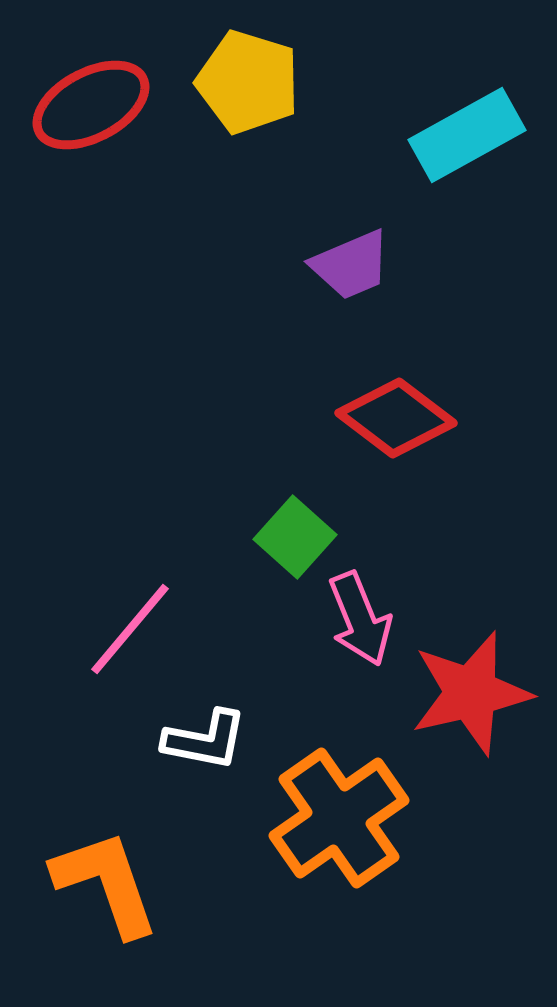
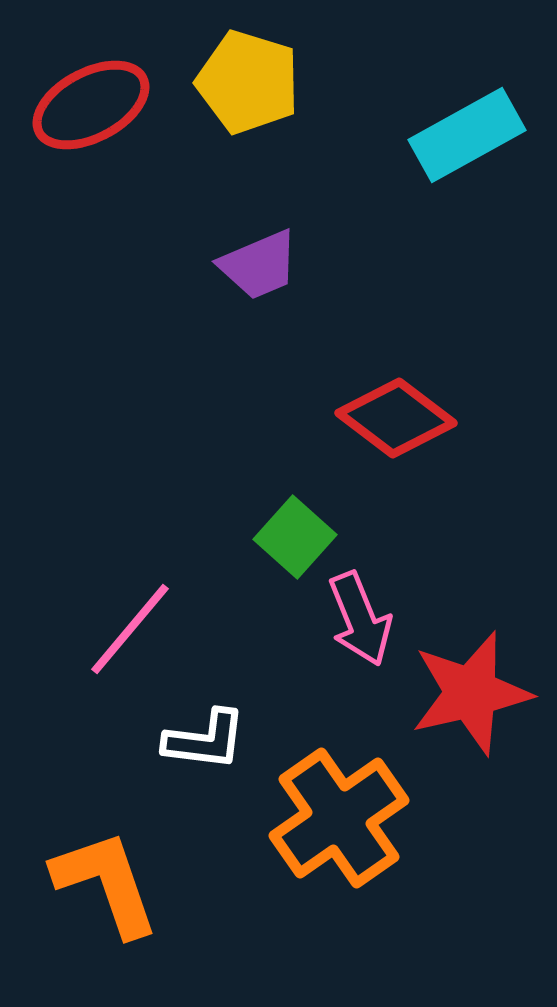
purple trapezoid: moved 92 px left
white L-shape: rotated 4 degrees counterclockwise
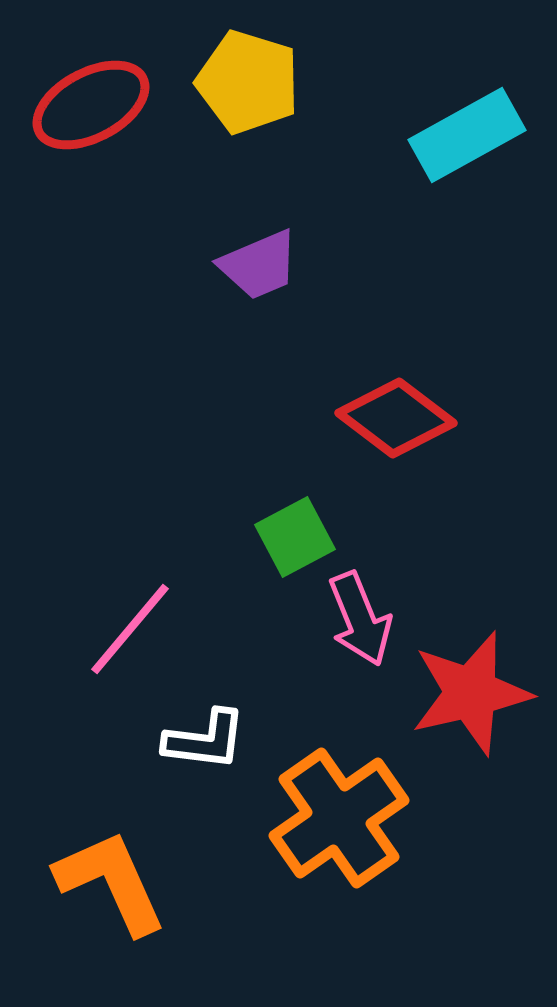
green square: rotated 20 degrees clockwise
orange L-shape: moved 5 px right, 1 px up; rotated 5 degrees counterclockwise
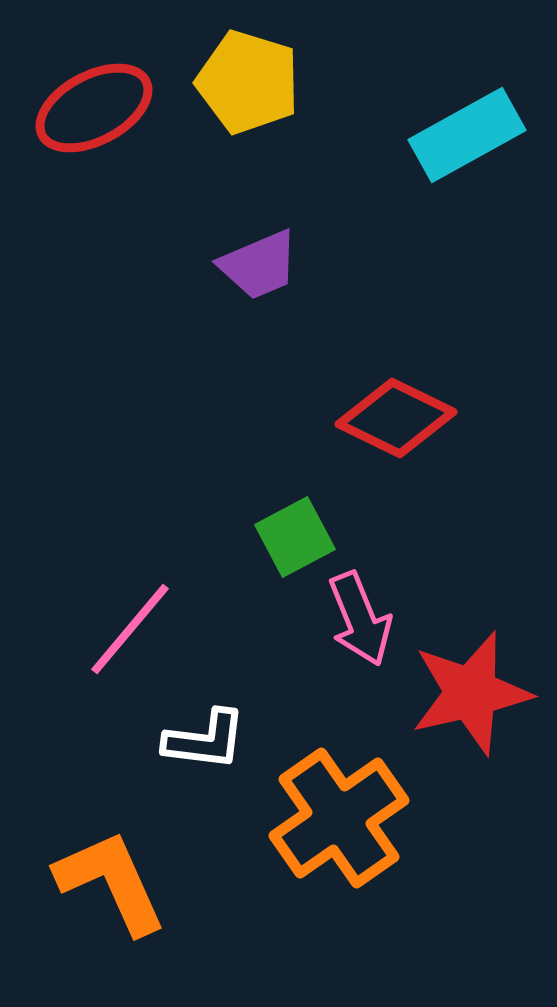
red ellipse: moved 3 px right, 3 px down
red diamond: rotated 11 degrees counterclockwise
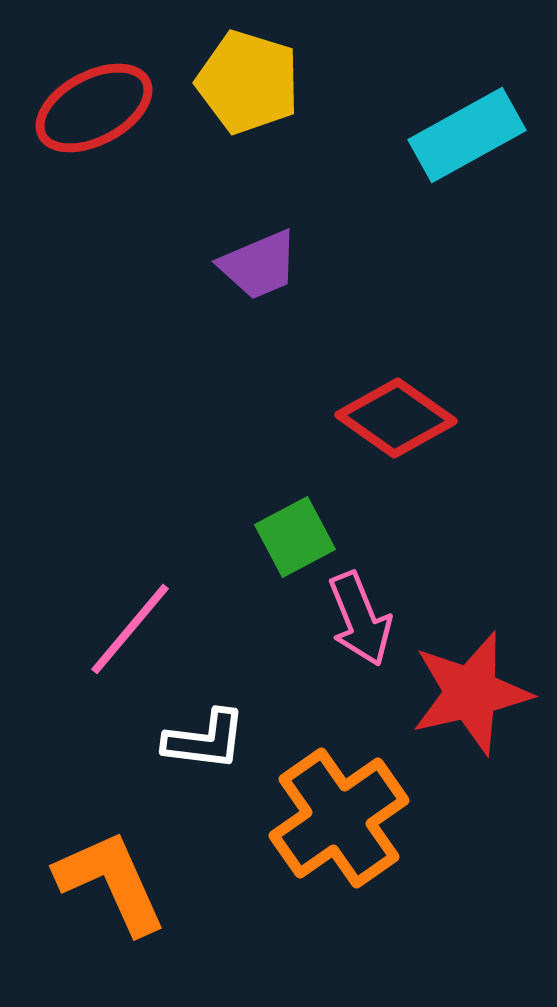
red diamond: rotated 9 degrees clockwise
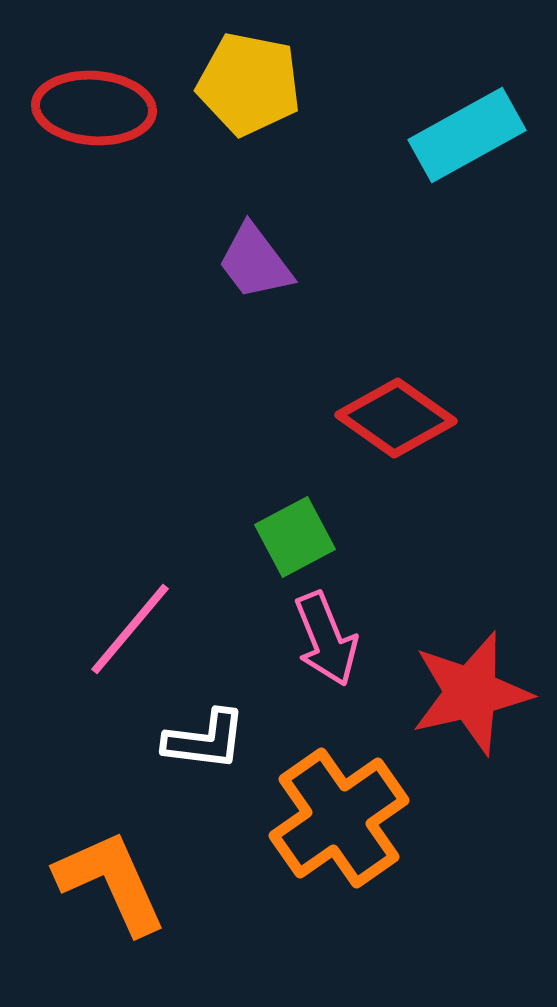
yellow pentagon: moved 1 px right, 2 px down; rotated 6 degrees counterclockwise
red ellipse: rotated 32 degrees clockwise
purple trapezoid: moved 4 px left, 3 px up; rotated 76 degrees clockwise
pink arrow: moved 34 px left, 20 px down
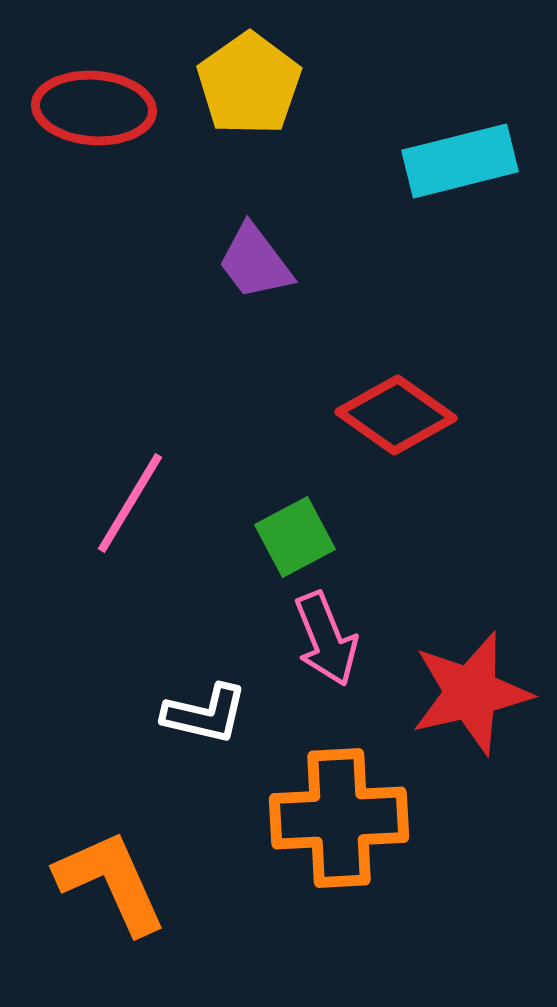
yellow pentagon: rotated 26 degrees clockwise
cyan rectangle: moved 7 px left, 26 px down; rotated 15 degrees clockwise
red diamond: moved 3 px up
pink line: moved 126 px up; rotated 9 degrees counterclockwise
white L-shape: moved 26 px up; rotated 6 degrees clockwise
orange cross: rotated 32 degrees clockwise
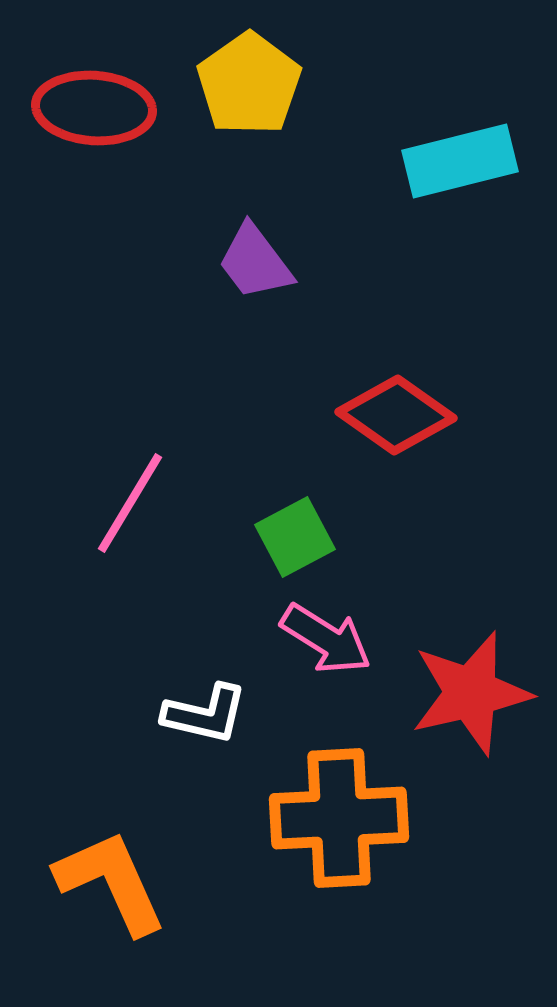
pink arrow: rotated 36 degrees counterclockwise
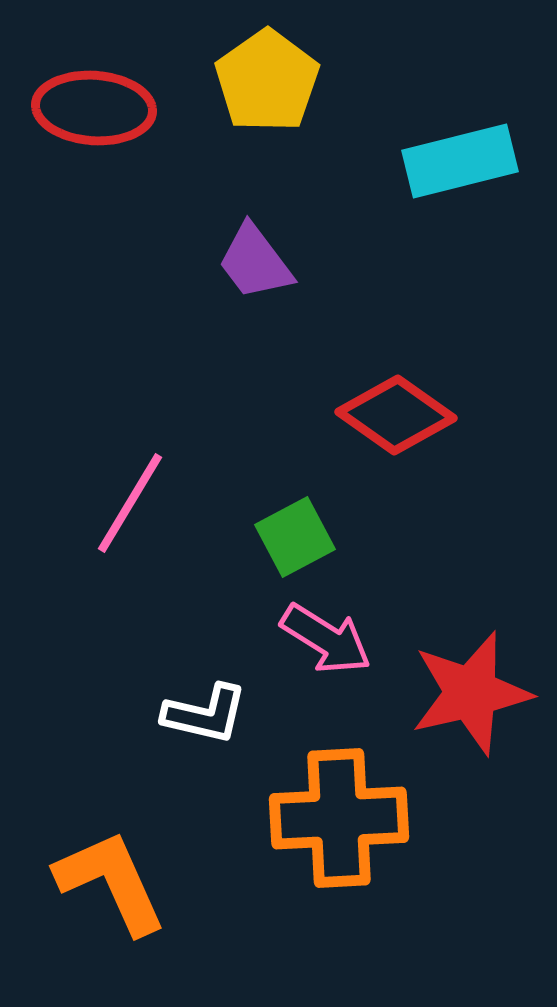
yellow pentagon: moved 18 px right, 3 px up
